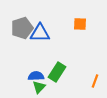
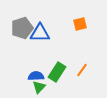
orange square: rotated 16 degrees counterclockwise
orange line: moved 13 px left, 11 px up; rotated 16 degrees clockwise
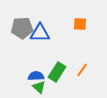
orange square: rotated 16 degrees clockwise
gray pentagon: rotated 15 degrees clockwise
green triangle: rotated 32 degrees counterclockwise
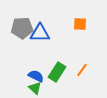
blue semicircle: rotated 28 degrees clockwise
green triangle: moved 4 px left, 1 px down
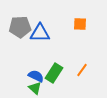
gray pentagon: moved 2 px left, 1 px up
green rectangle: moved 3 px left, 1 px down
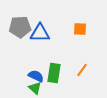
orange square: moved 5 px down
green rectangle: rotated 24 degrees counterclockwise
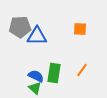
blue triangle: moved 3 px left, 3 px down
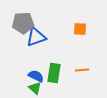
gray pentagon: moved 3 px right, 4 px up
blue triangle: moved 1 px left, 1 px down; rotated 20 degrees counterclockwise
orange line: rotated 48 degrees clockwise
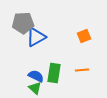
orange square: moved 4 px right, 7 px down; rotated 24 degrees counterclockwise
blue triangle: rotated 10 degrees counterclockwise
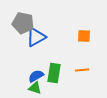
gray pentagon: rotated 15 degrees clockwise
orange square: rotated 24 degrees clockwise
blue semicircle: rotated 56 degrees counterclockwise
green triangle: rotated 24 degrees counterclockwise
